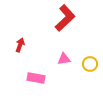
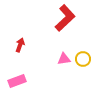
yellow circle: moved 7 px left, 5 px up
pink rectangle: moved 19 px left, 3 px down; rotated 30 degrees counterclockwise
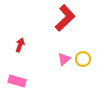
pink triangle: rotated 32 degrees counterclockwise
pink rectangle: rotated 36 degrees clockwise
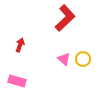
pink triangle: rotated 40 degrees counterclockwise
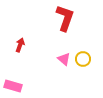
red L-shape: rotated 28 degrees counterclockwise
pink rectangle: moved 4 px left, 5 px down
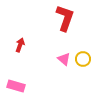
pink rectangle: moved 3 px right
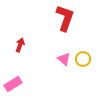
pink rectangle: moved 3 px left, 2 px up; rotated 48 degrees counterclockwise
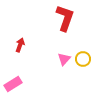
pink triangle: rotated 32 degrees clockwise
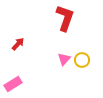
red arrow: moved 2 px left, 1 px up; rotated 24 degrees clockwise
yellow circle: moved 1 px left, 1 px down
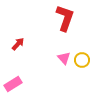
pink triangle: moved 1 px up; rotated 24 degrees counterclockwise
